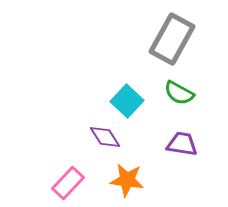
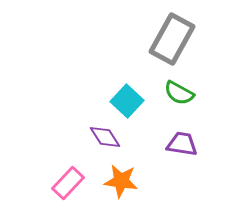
orange star: moved 6 px left, 1 px down
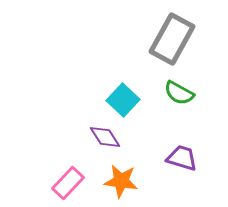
cyan square: moved 4 px left, 1 px up
purple trapezoid: moved 14 px down; rotated 8 degrees clockwise
